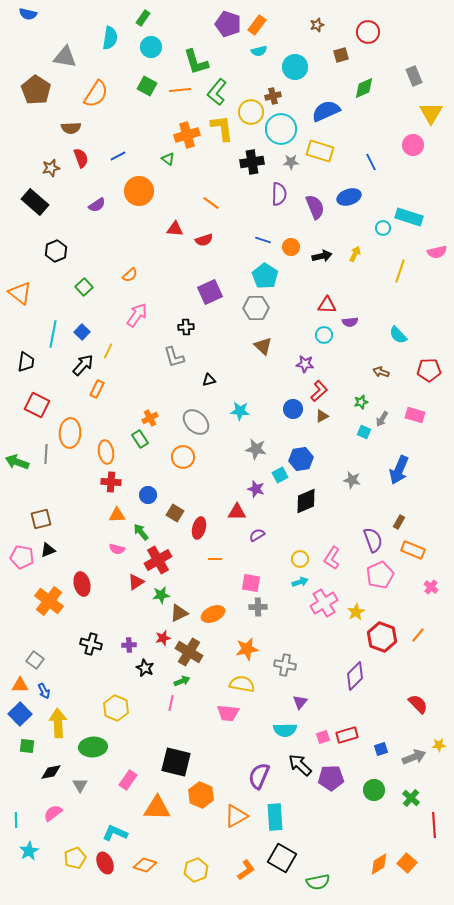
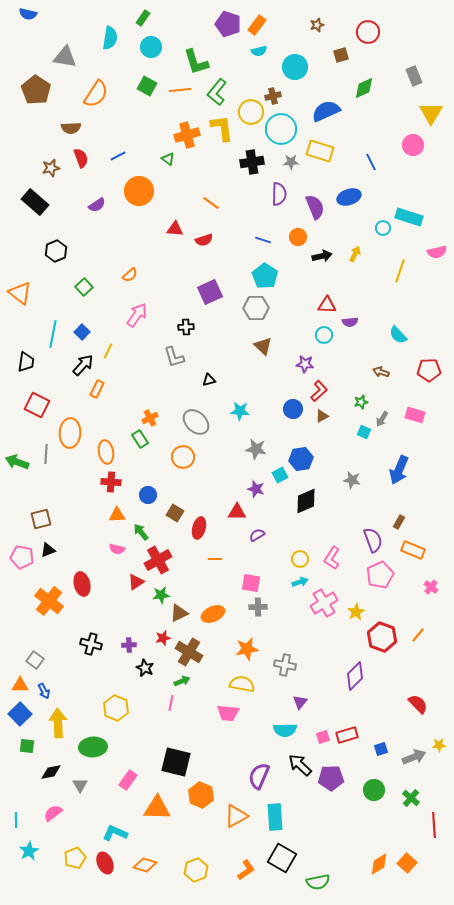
orange circle at (291, 247): moved 7 px right, 10 px up
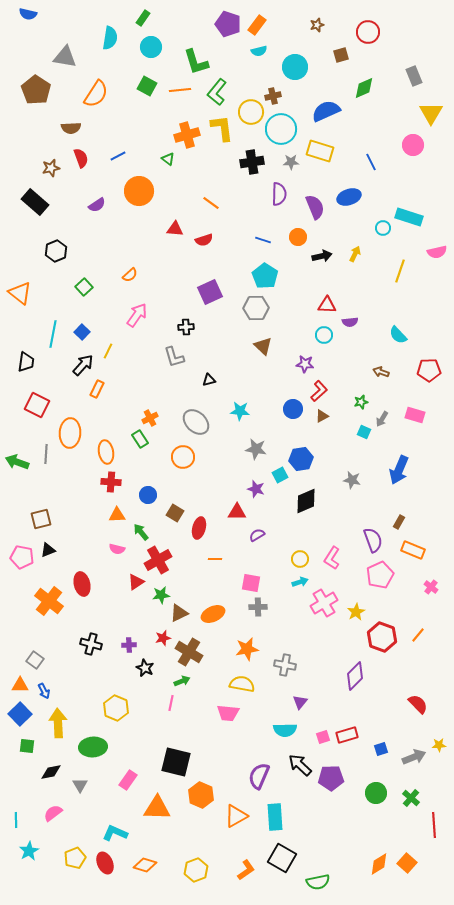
green circle at (374, 790): moved 2 px right, 3 px down
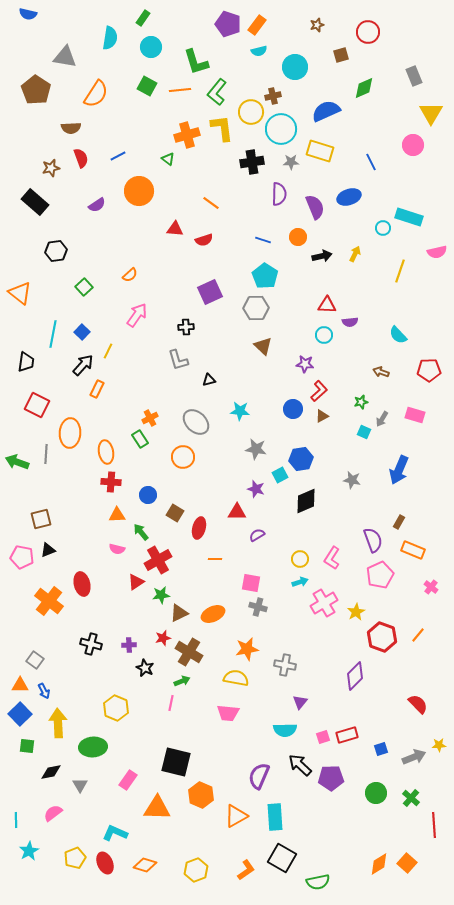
black hexagon at (56, 251): rotated 15 degrees clockwise
gray L-shape at (174, 357): moved 4 px right, 3 px down
gray cross at (258, 607): rotated 18 degrees clockwise
yellow semicircle at (242, 684): moved 6 px left, 6 px up
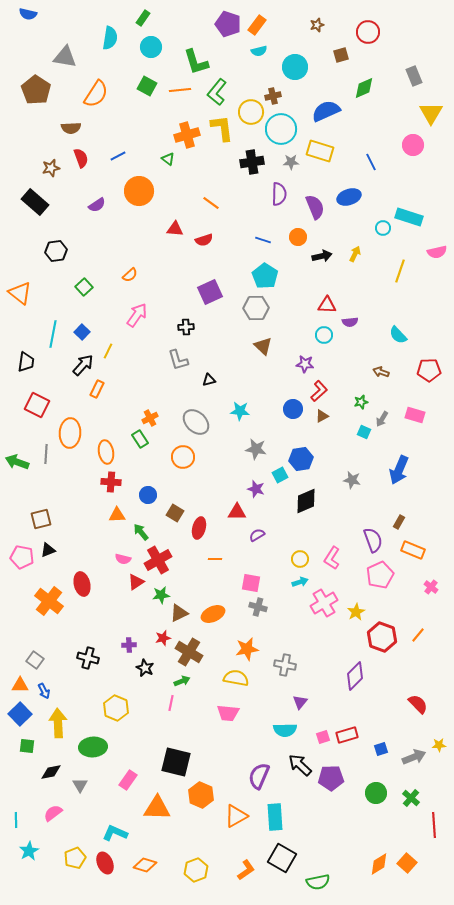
pink semicircle at (117, 549): moved 6 px right, 10 px down
black cross at (91, 644): moved 3 px left, 14 px down
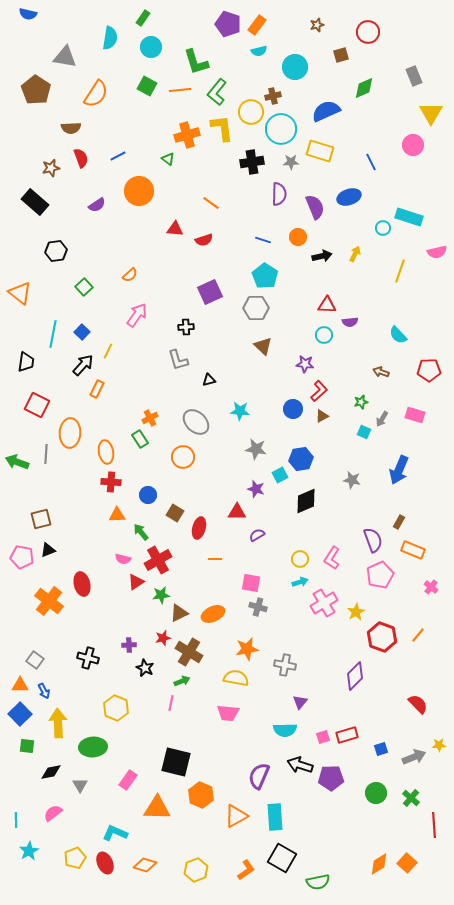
black arrow at (300, 765): rotated 25 degrees counterclockwise
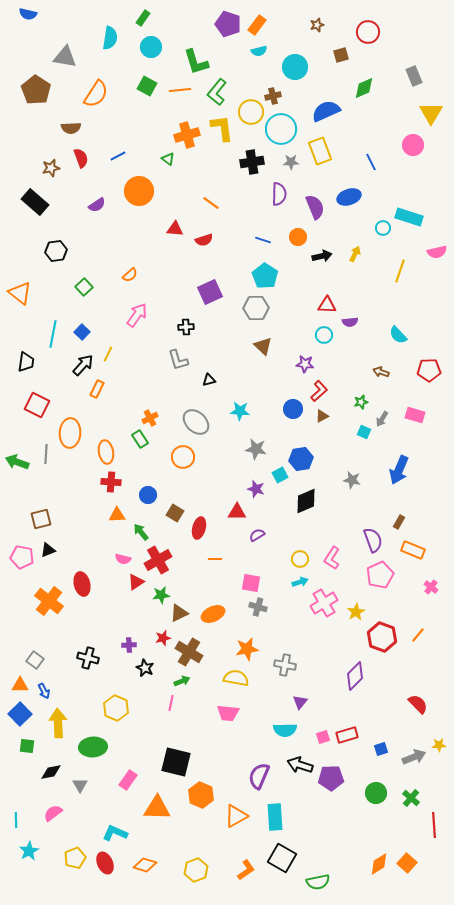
yellow rectangle at (320, 151): rotated 52 degrees clockwise
yellow line at (108, 351): moved 3 px down
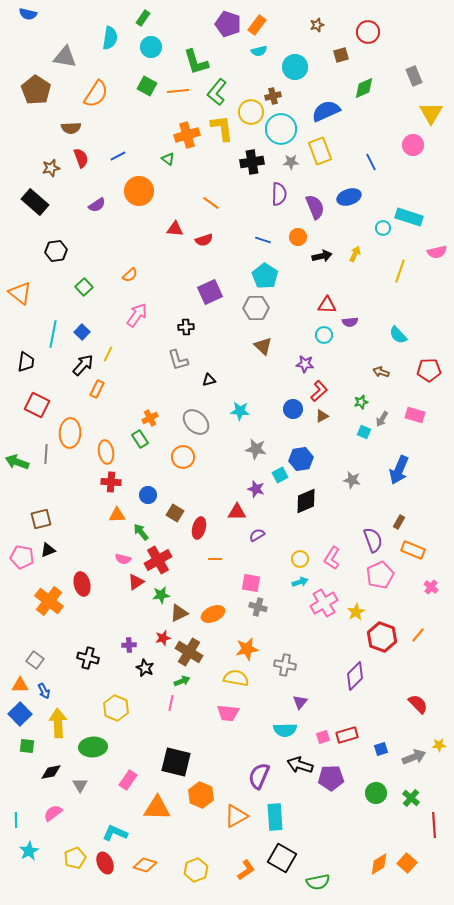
orange line at (180, 90): moved 2 px left, 1 px down
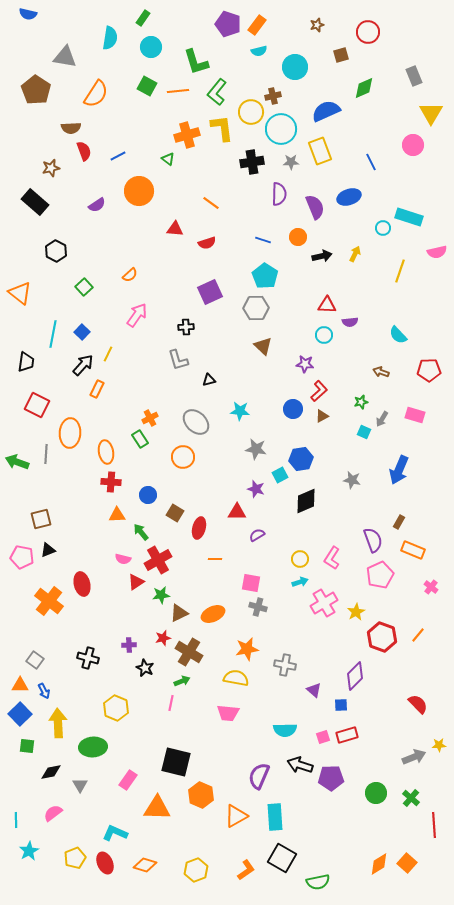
red semicircle at (81, 158): moved 3 px right, 7 px up
red semicircle at (204, 240): moved 3 px right, 3 px down
black hexagon at (56, 251): rotated 25 degrees counterclockwise
purple triangle at (300, 702): moved 14 px right, 12 px up; rotated 28 degrees counterclockwise
blue square at (381, 749): moved 40 px left, 44 px up; rotated 16 degrees clockwise
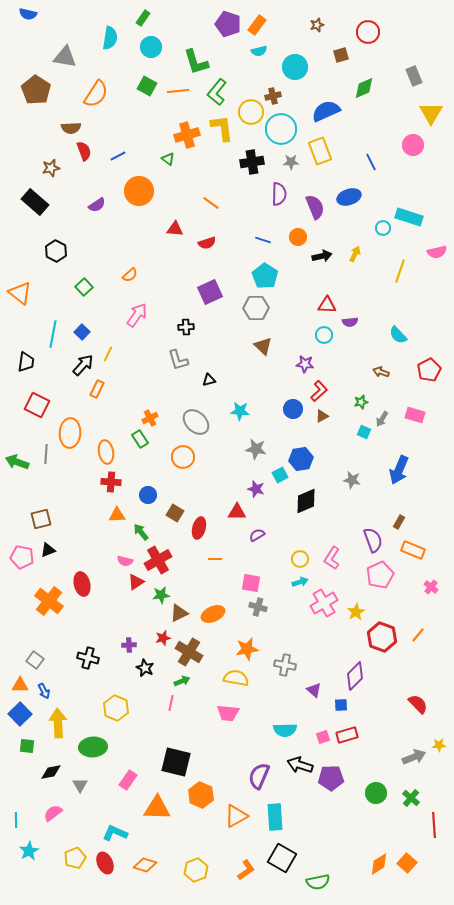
red pentagon at (429, 370): rotated 25 degrees counterclockwise
pink semicircle at (123, 559): moved 2 px right, 2 px down
